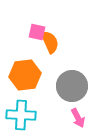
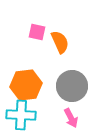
orange semicircle: moved 10 px right
orange hexagon: moved 1 px right, 10 px down
pink arrow: moved 7 px left
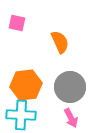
pink square: moved 20 px left, 9 px up
gray circle: moved 2 px left, 1 px down
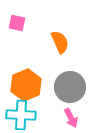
orange hexagon: rotated 16 degrees counterclockwise
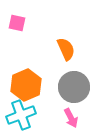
orange semicircle: moved 6 px right, 7 px down
gray circle: moved 4 px right
cyan cross: rotated 24 degrees counterclockwise
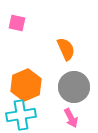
cyan cross: rotated 12 degrees clockwise
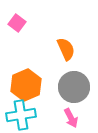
pink square: rotated 24 degrees clockwise
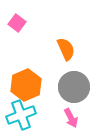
cyan cross: rotated 12 degrees counterclockwise
